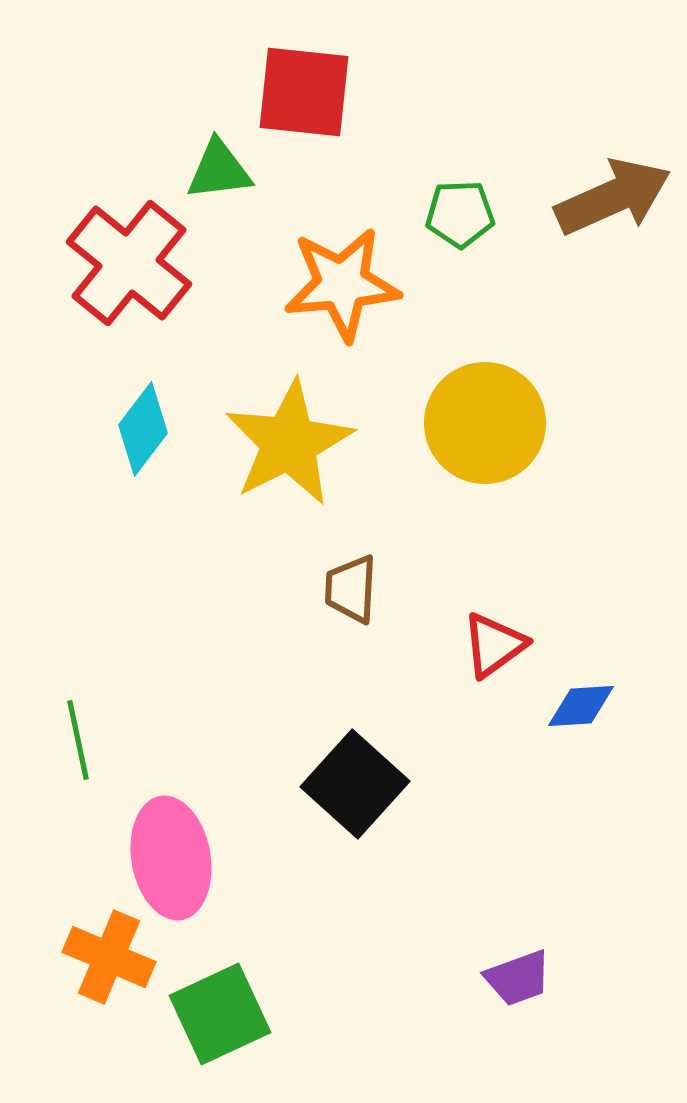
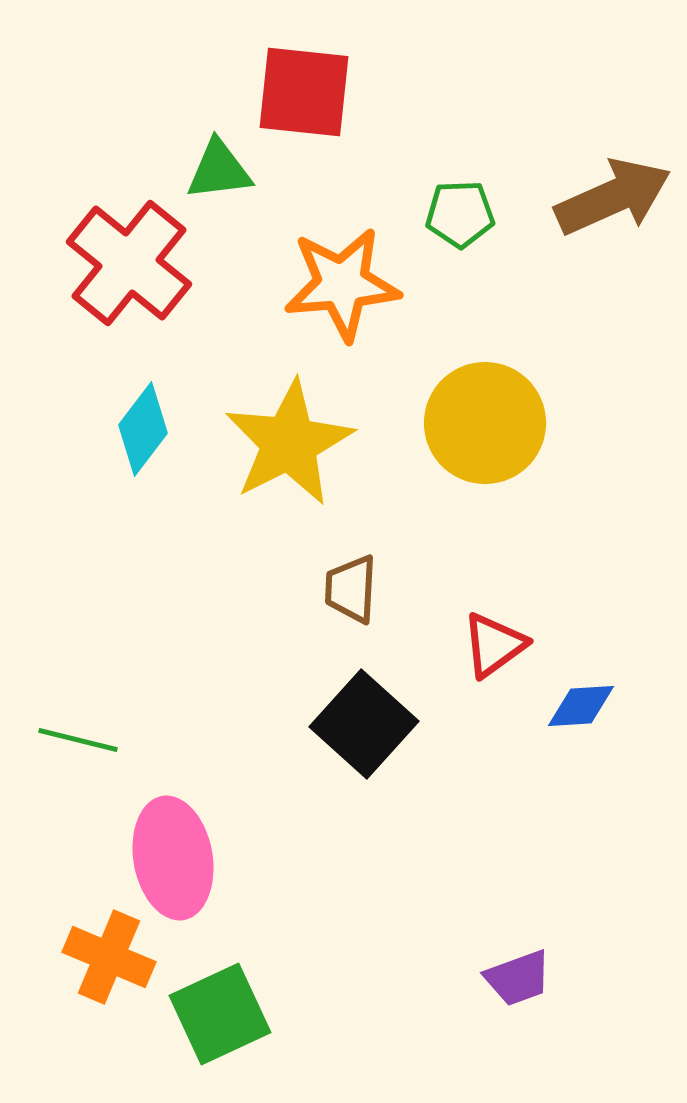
green line: rotated 64 degrees counterclockwise
black square: moved 9 px right, 60 px up
pink ellipse: moved 2 px right
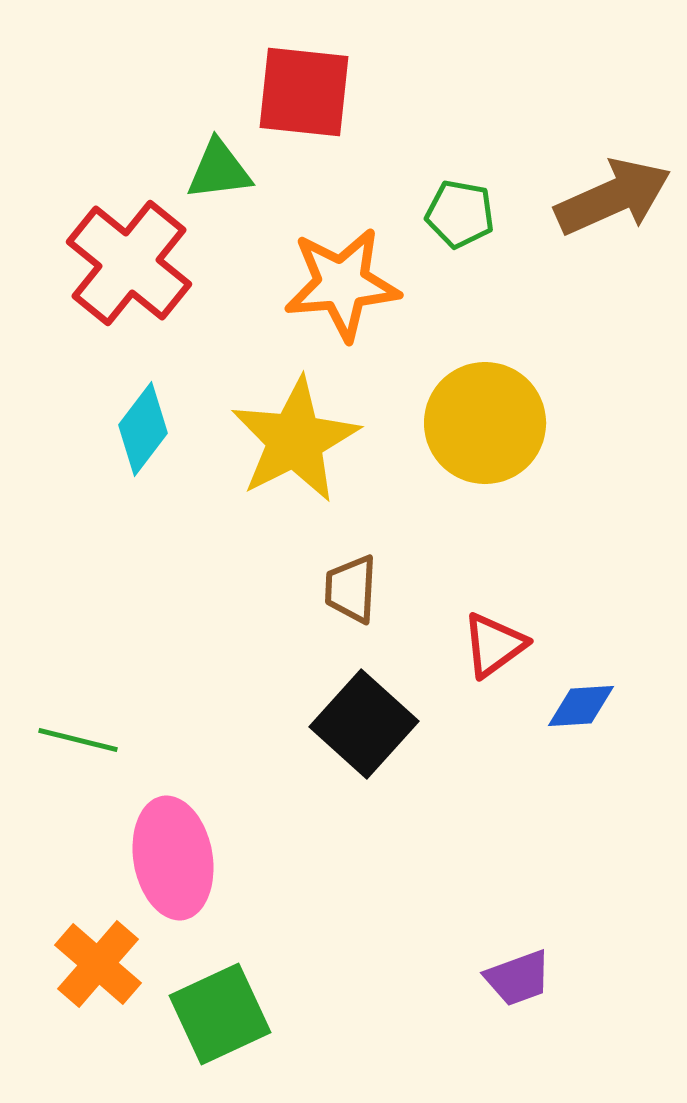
green pentagon: rotated 12 degrees clockwise
yellow star: moved 6 px right, 3 px up
orange cross: moved 11 px left, 7 px down; rotated 18 degrees clockwise
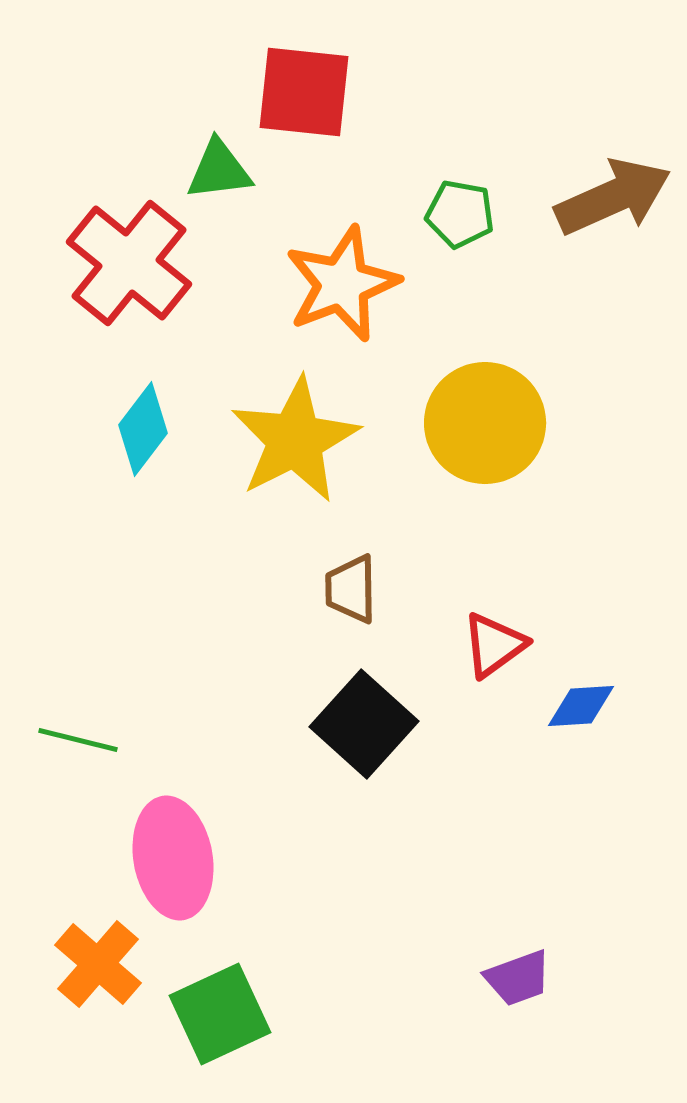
orange star: rotated 16 degrees counterclockwise
brown trapezoid: rotated 4 degrees counterclockwise
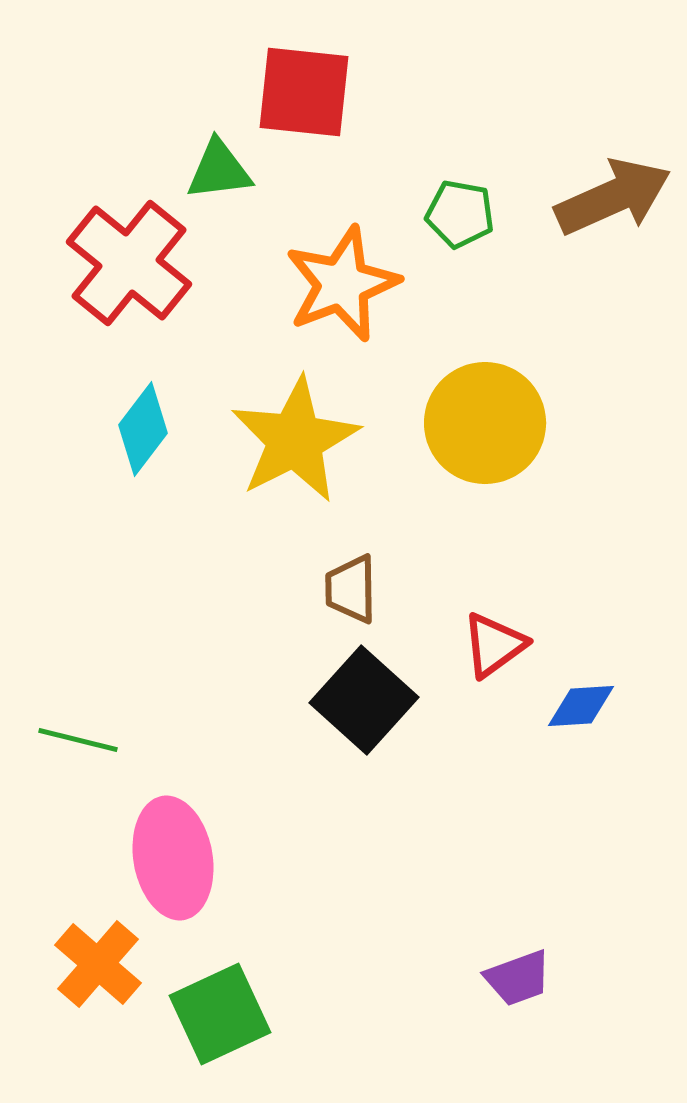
black square: moved 24 px up
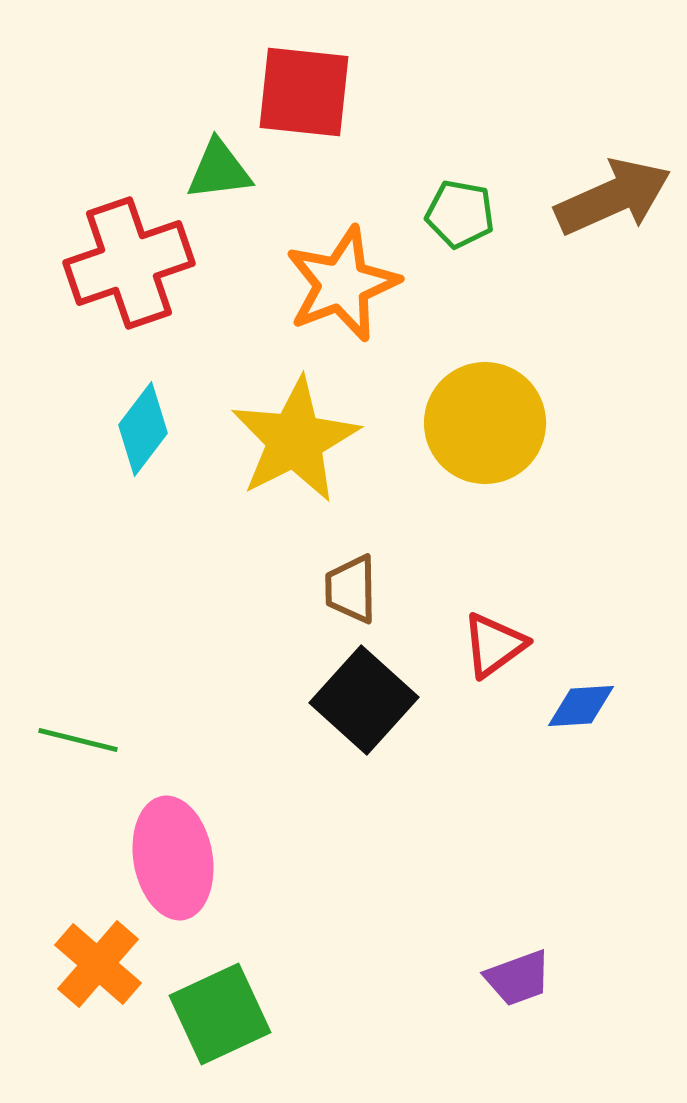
red cross: rotated 32 degrees clockwise
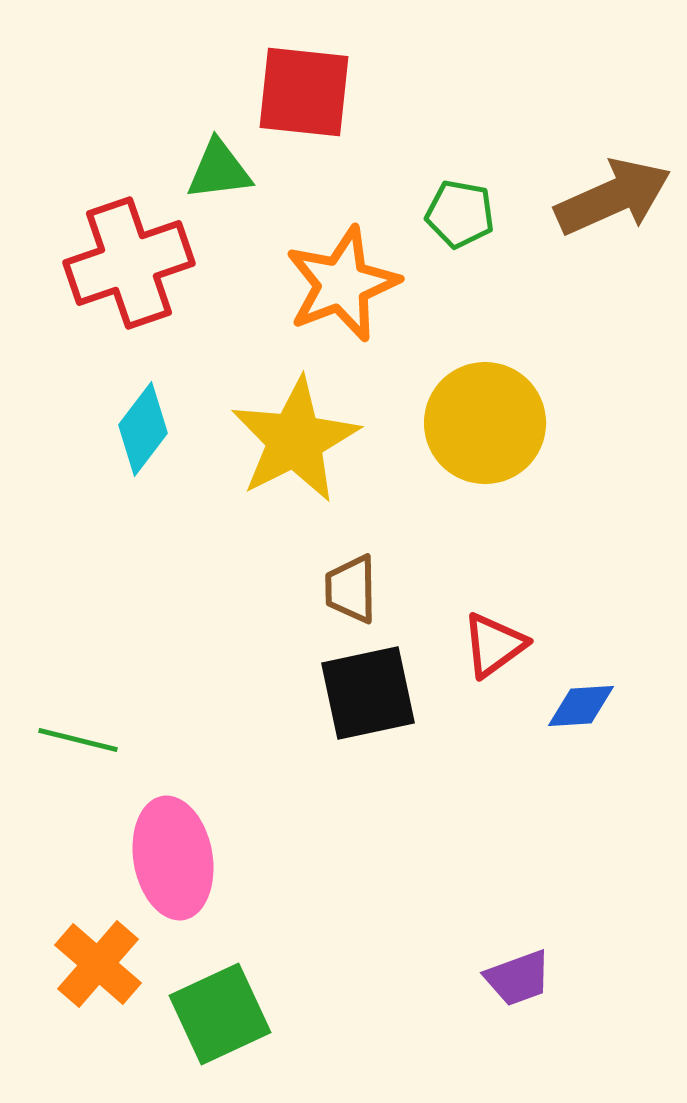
black square: moved 4 px right, 7 px up; rotated 36 degrees clockwise
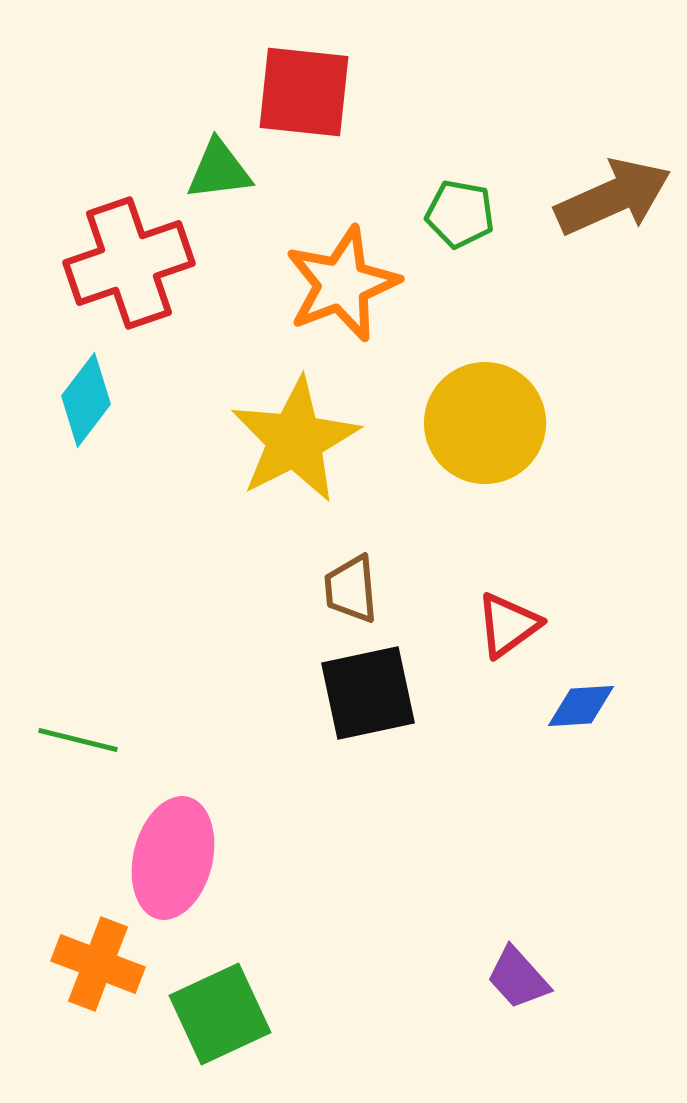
cyan diamond: moved 57 px left, 29 px up
brown trapezoid: rotated 4 degrees counterclockwise
red triangle: moved 14 px right, 20 px up
pink ellipse: rotated 24 degrees clockwise
orange cross: rotated 20 degrees counterclockwise
purple trapezoid: rotated 68 degrees clockwise
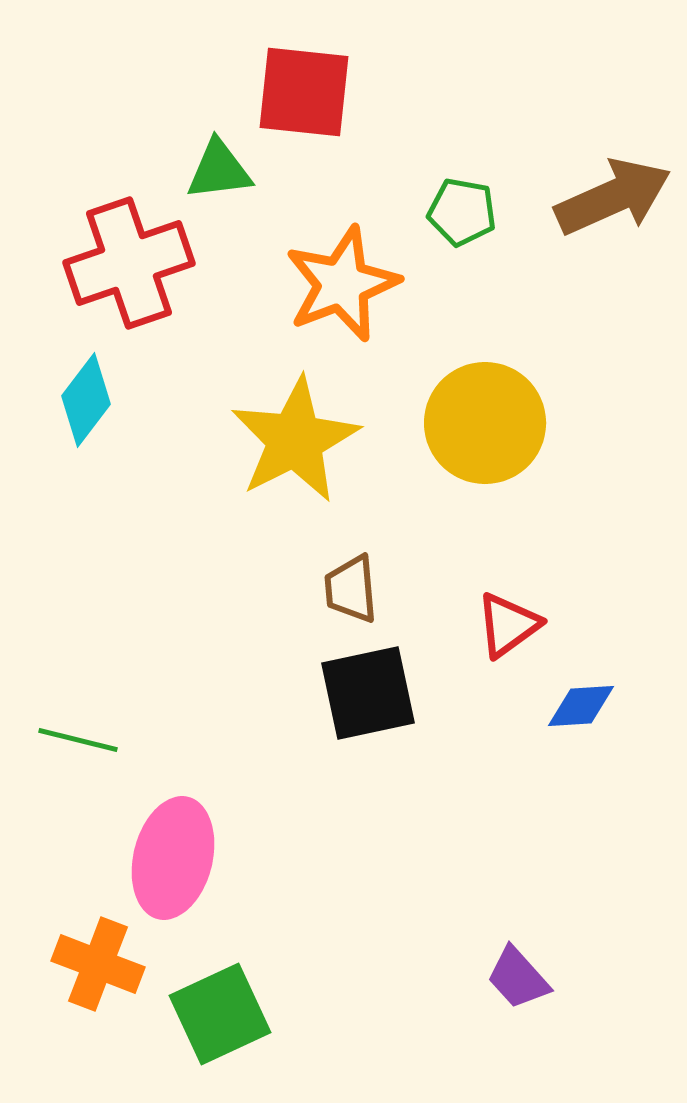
green pentagon: moved 2 px right, 2 px up
